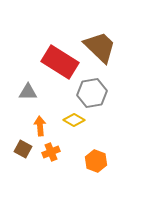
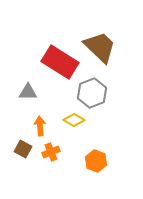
gray hexagon: rotated 12 degrees counterclockwise
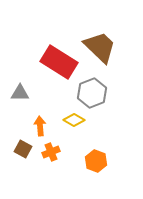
red rectangle: moved 1 px left
gray triangle: moved 8 px left, 1 px down
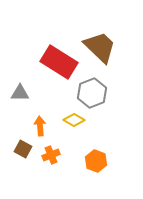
orange cross: moved 3 px down
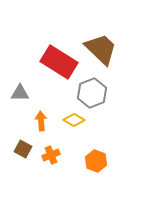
brown trapezoid: moved 1 px right, 2 px down
orange arrow: moved 1 px right, 5 px up
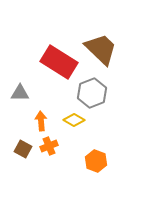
orange cross: moved 2 px left, 9 px up
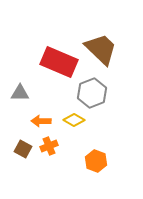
red rectangle: rotated 9 degrees counterclockwise
orange arrow: rotated 84 degrees counterclockwise
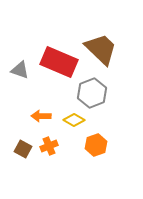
gray triangle: moved 23 px up; rotated 18 degrees clockwise
orange arrow: moved 5 px up
orange hexagon: moved 16 px up; rotated 20 degrees clockwise
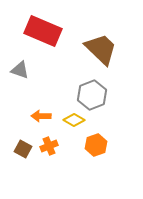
red rectangle: moved 16 px left, 31 px up
gray hexagon: moved 2 px down
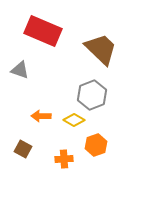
orange cross: moved 15 px right, 13 px down; rotated 18 degrees clockwise
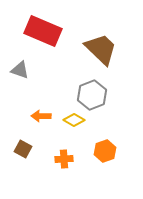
orange hexagon: moved 9 px right, 6 px down
